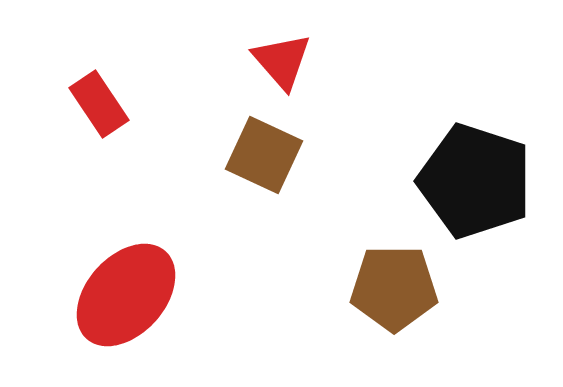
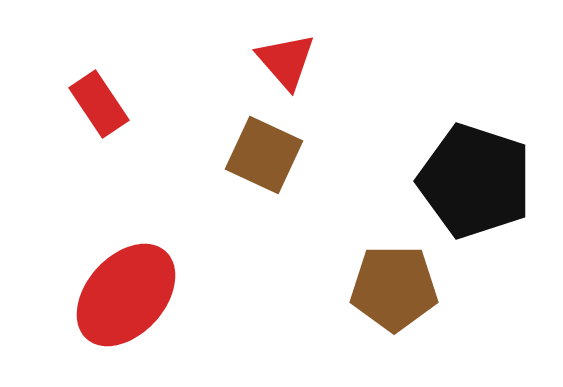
red triangle: moved 4 px right
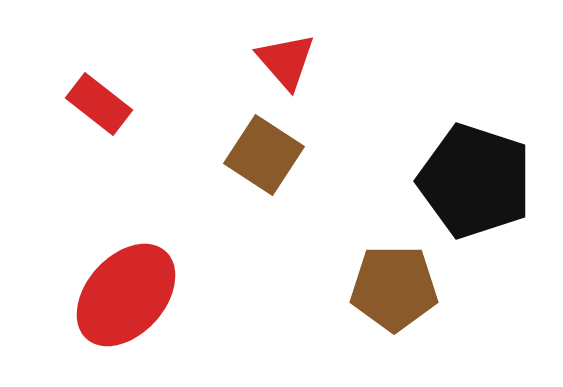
red rectangle: rotated 18 degrees counterclockwise
brown square: rotated 8 degrees clockwise
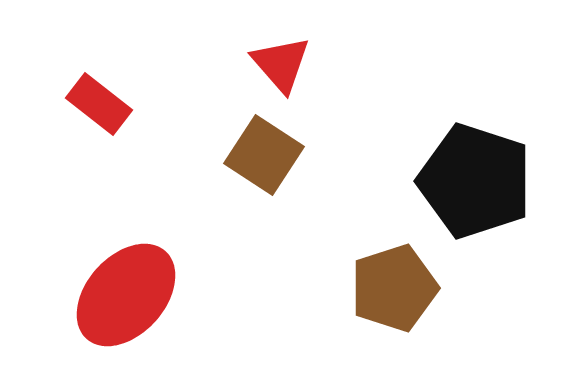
red triangle: moved 5 px left, 3 px down
brown pentagon: rotated 18 degrees counterclockwise
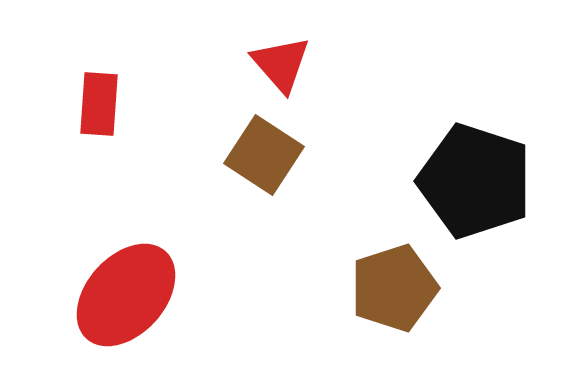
red rectangle: rotated 56 degrees clockwise
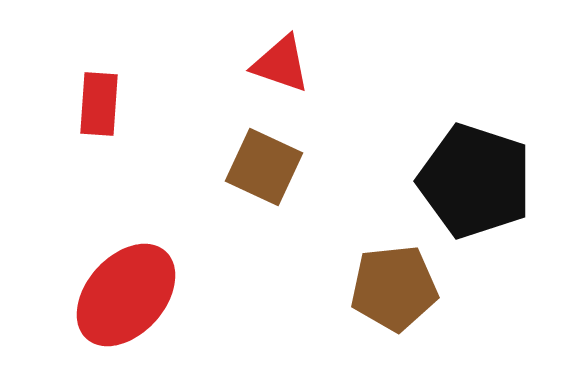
red triangle: rotated 30 degrees counterclockwise
brown square: moved 12 px down; rotated 8 degrees counterclockwise
brown pentagon: rotated 12 degrees clockwise
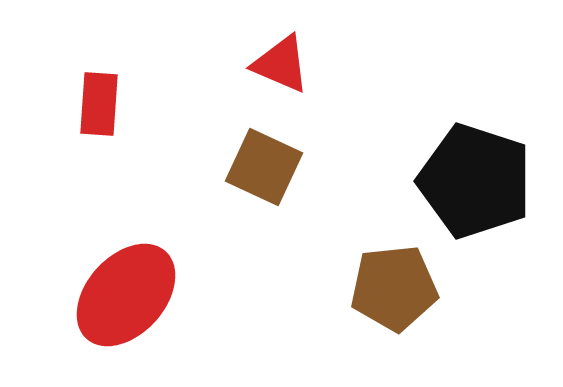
red triangle: rotated 4 degrees clockwise
